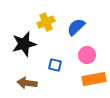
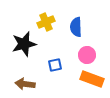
blue semicircle: rotated 48 degrees counterclockwise
blue square: rotated 24 degrees counterclockwise
orange rectangle: moved 2 px left; rotated 30 degrees clockwise
brown arrow: moved 2 px left, 1 px down
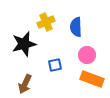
brown arrow: rotated 72 degrees counterclockwise
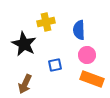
yellow cross: rotated 12 degrees clockwise
blue semicircle: moved 3 px right, 3 px down
black star: rotated 30 degrees counterclockwise
